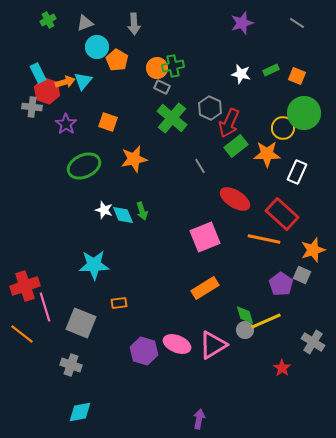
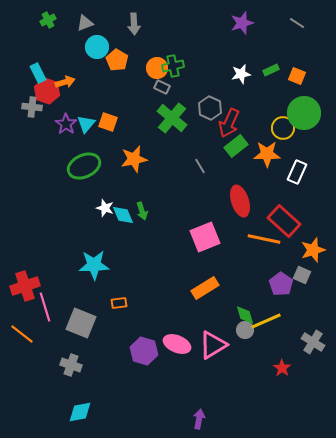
white star at (241, 74): rotated 24 degrees counterclockwise
cyan triangle at (83, 81): moved 3 px right, 43 px down
red ellipse at (235, 199): moved 5 px right, 2 px down; rotated 40 degrees clockwise
white star at (104, 210): moved 1 px right, 2 px up
red rectangle at (282, 214): moved 2 px right, 7 px down
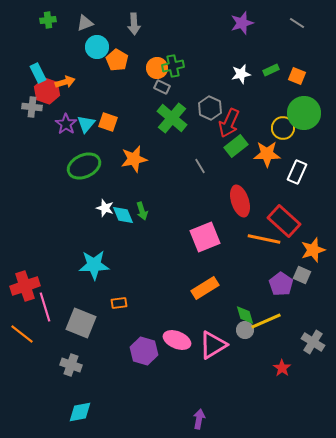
green cross at (48, 20): rotated 21 degrees clockwise
pink ellipse at (177, 344): moved 4 px up
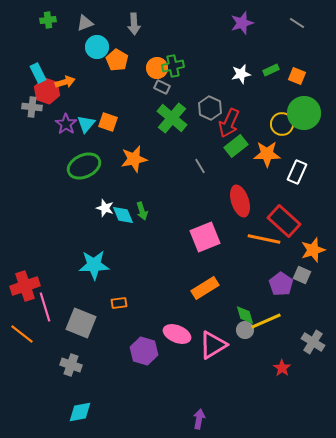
yellow circle at (283, 128): moved 1 px left, 4 px up
pink ellipse at (177, 340): moved 6 px up
